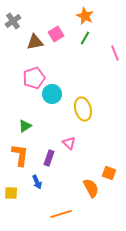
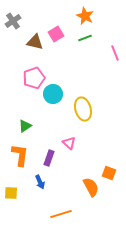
green line: rotated 40 degrees clockwise
brown triangle: rotated 24 degrees clockwise
cyan circle: moved 1 px right
blue arrow: moved 3 px right
orange semicircle: moved 1 px up
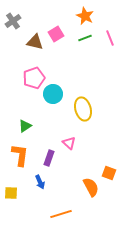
pink line: moved 5 px left, 15 px up
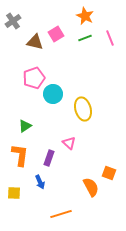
yellow square: moved 3 px right
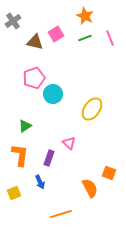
yellow ellipse: moved 9 px right; rotated 50 degrees clockwise
orange semicircle: moved 1 px left, 1 px down
yellow square: rotated 24 degrees counterclockwise
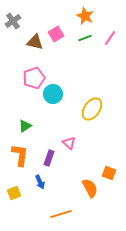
pink line: rotated 56 degrees clockwise
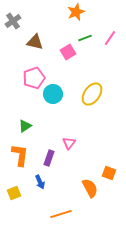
orange star: moved 9 px left, 4 px up; rotated 24 degrees clockwise
pink square: moved 12 px right, 18 px down
yellow ellipse: moved 15 px up
pink triangle: rotated 24 degrees clockwise
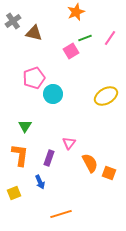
brown triangle: moved 1 px left, 9 px up
pink square: moved 3 px right, 1 px up
yellow ellipse: moved 14 px right, 2 px down; rotated 25 degrees clockwise
green triangle: rotated 24 degrees counterclockwise
orange semicircle: moved 25 px up
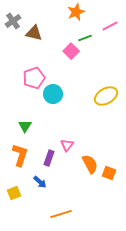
pink line: moved 12 px up; rotated 28 degrees clockwise
pink square: rotated 14 degrees counterclockwise
pink triangle: moved 2 px left, 2 px down
orange L-shape: rotated 10 degrees clockwise
orange semicircle: moved 1 px down
blue arrow: rotated 24 degrees counterclockwise
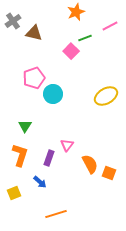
orange line: moved 5 px left
